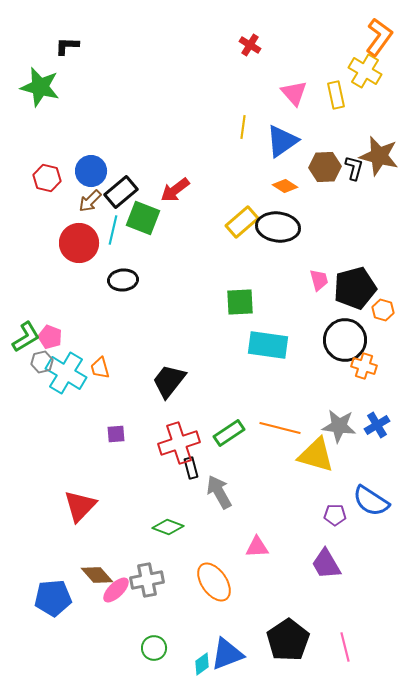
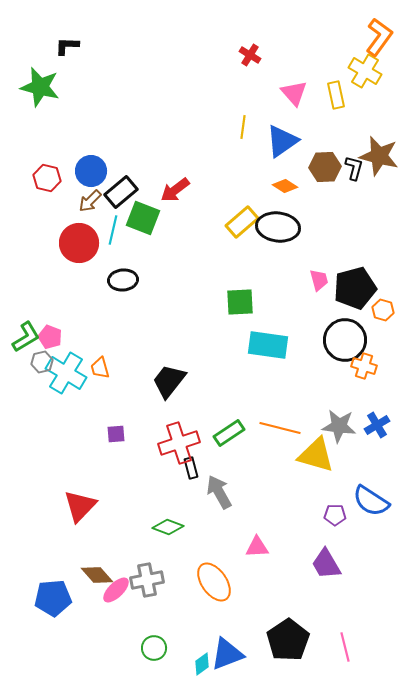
red cross at (250, 45): moved 10 px down
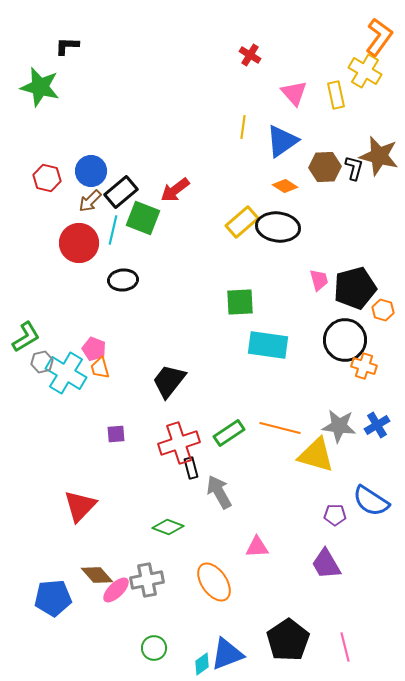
pink pentagon at (50, 337): moved 44 px right, 12 px down
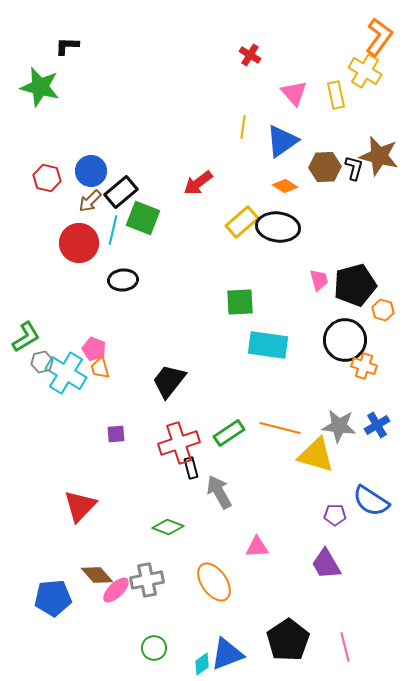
red arrow at (175, 190): moved 23 px right, 7 px up
black pentagon at (355, 288): moved 3 px up
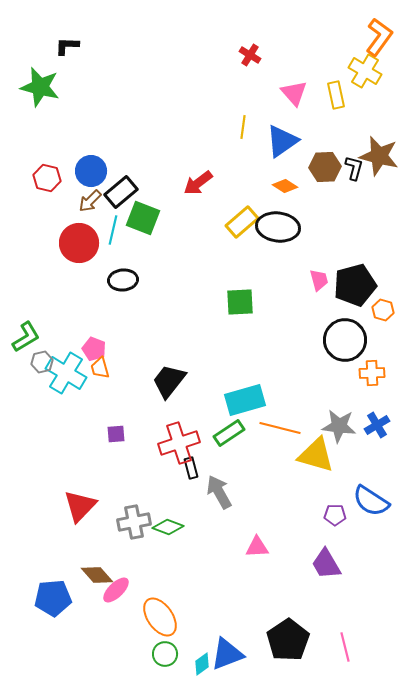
cyan rectangle at (268, 345): moved 23 px left, 55 px down; rotated 24 degrees counterclockwise
orange cross at (364, 366): moved 8 px right, 7 px down; rotated 20 degrees counterclockwise
gray cross at (147, 580): moved 13 px left, 58 px up
orange ellipse at (214, 582): moved 54 px left, 35 px down
green circle at (154, 648): moved 11 px right, 6 px down
